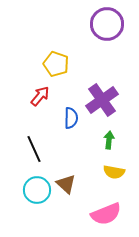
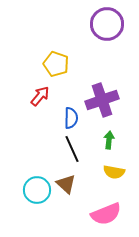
purple cross: rotated 16 degrees clockwise
black line: moved 38 px right
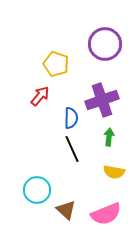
purple circle: moved 2 px left, 20 px down
green arrow: moved 3 px up
brown triangle: moved 26 px down
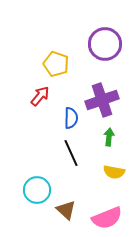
black line: moved 1 px left, 4 px down
pink semicircle: moved 1 px right, 4 px down
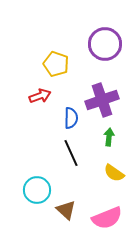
red arrow: rotated 30 degrees clockwise
yellow semicircle: moved 1 px down; rotated 25 degrees clockwise
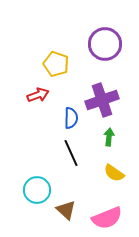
red arrow: moved 2 px left, 1 px up
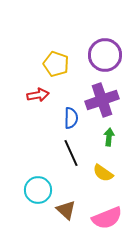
purple circle: moved 11 px down
red arrow: rotated 10 degrees clockwise
yellow semicircle: moved 11 px left
cyan circle: moved 1 px right
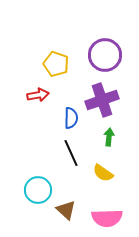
pink semicircle: rotated 20 degrees clockwise
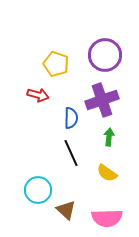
red arrow: rotated 25 degrees clockwise
yellow semicircle: moved 4 px right
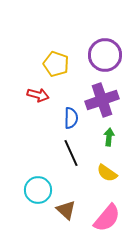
pink semicircle: rotated 48 degrees counterclockwise
